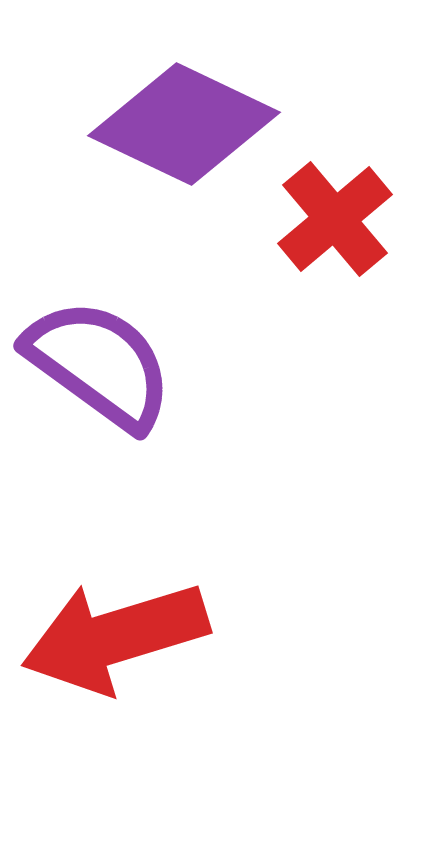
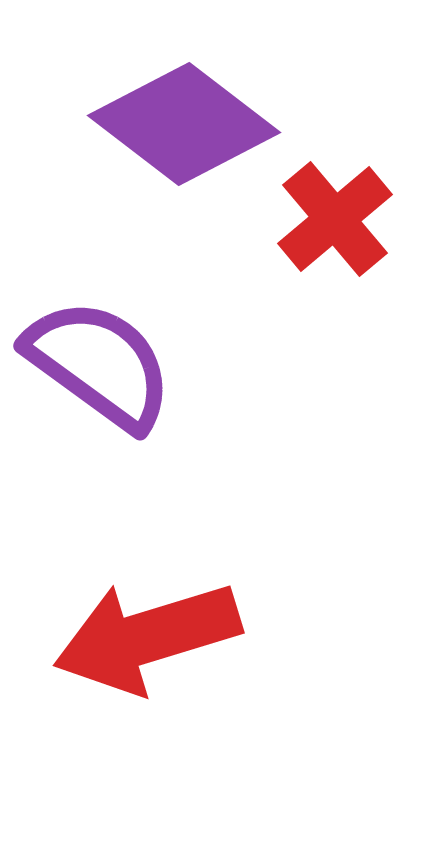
purple diamond: rotated 12 degrees clockwise
red arrow: moved 32 px right
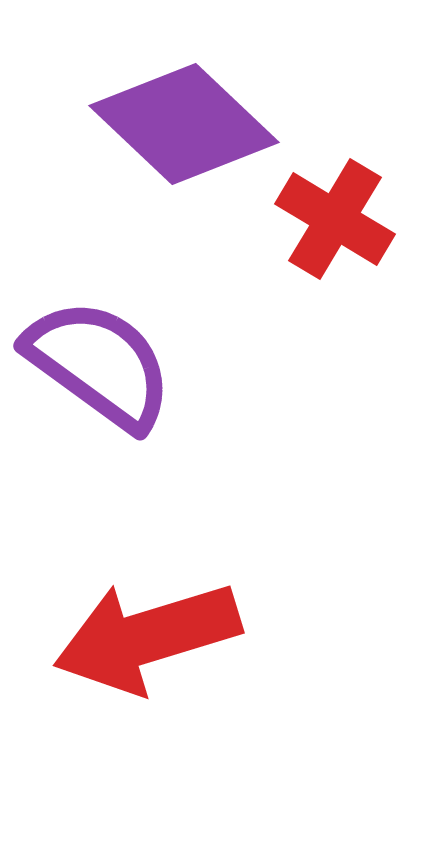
purple diamond: rotated 6 degrees clockwise
red cross: rotated 19 degrees counterclockwise
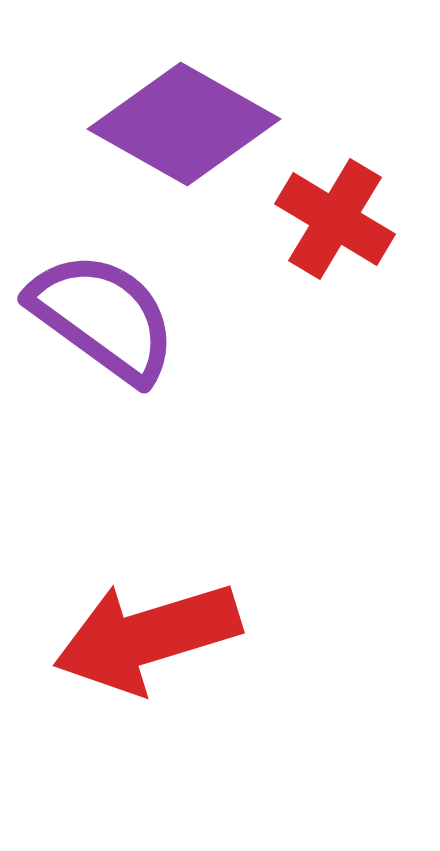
purple diamond: rotated 14 degrees counterclockwise
purple semicircle: moved 4 px right, 47 px up
